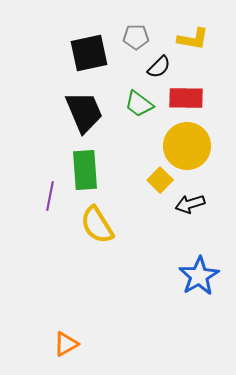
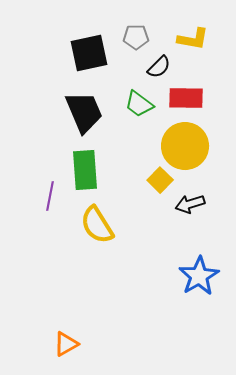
yellow circle: moved 2 px left
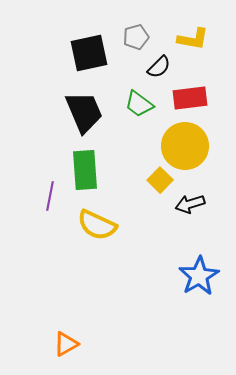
gray pentagon: rotated 15 degrees counterclockwise
red rectangle: moved 4 px right; rotated 8 degrees counterclockwise
yellow semicircle: rotated 33 degrees counterclockwise
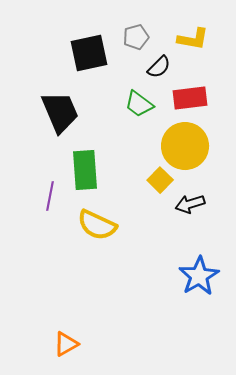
black trapezoid: moved 24 px left
